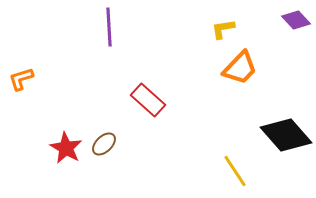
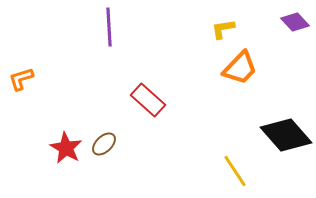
purple diamond: moved 1 px left, 2 px down
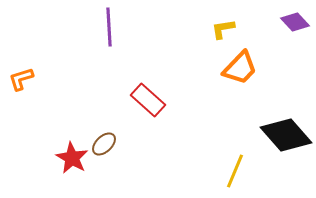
red star: moved 6 px right, 10 px down
yellow line: rotated 56 degrees clockwise
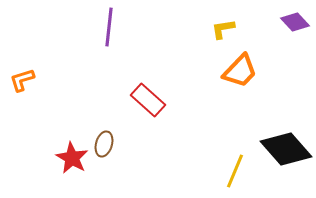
purple line: rotated 9 degrees clockwise
orange trapezoid: moved 3 px down
orange L-shape: moved 1 px right, 1 px down
black diamond: moved 14 px down
brown ellipse: rotated 30 degrees counterclockwise
